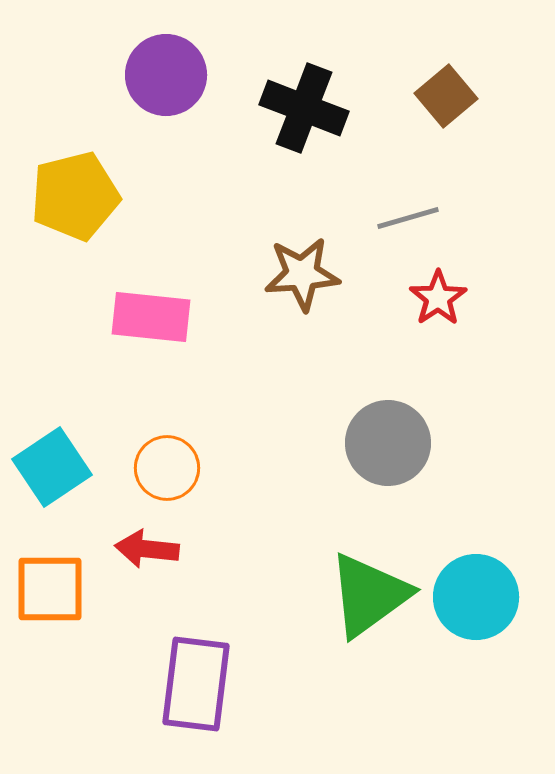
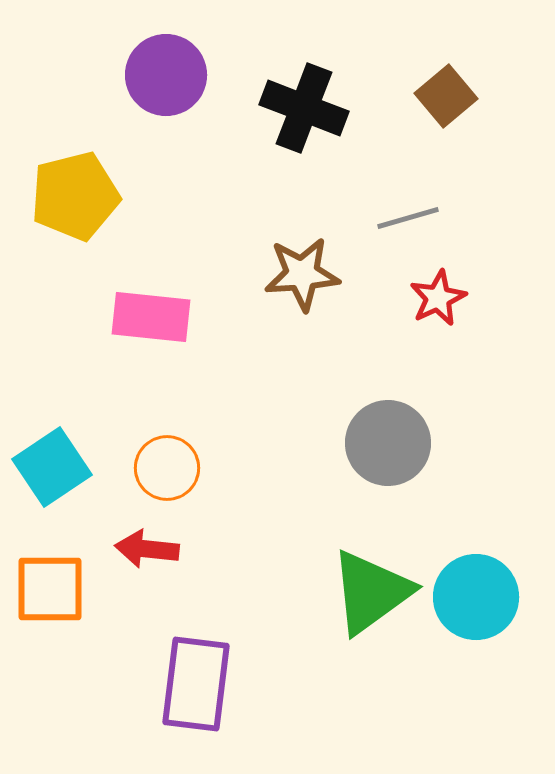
red star: rotated 8 degrees clockwise
green triangle: moved 2 px right, 3 px up
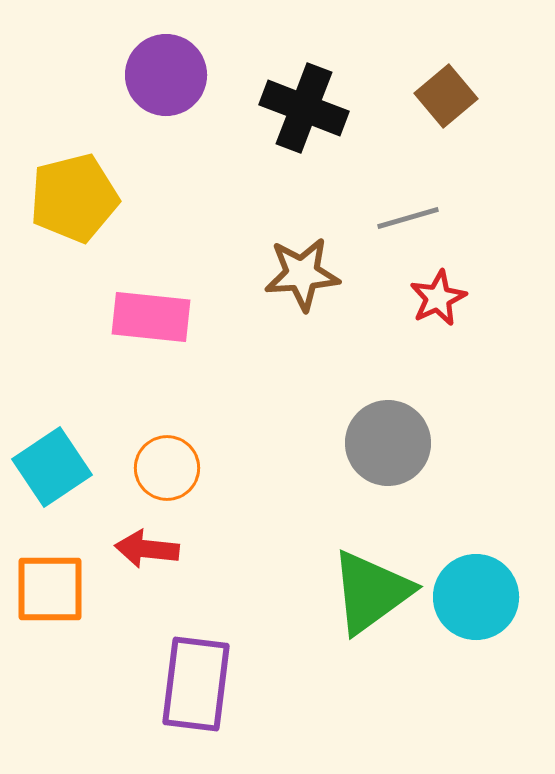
yellow pentagon: moved 1 px left, 2 px down
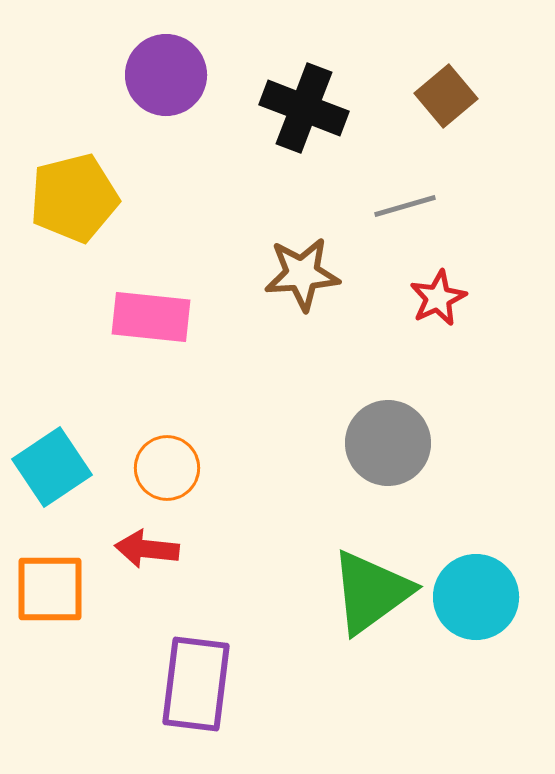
gray line: moved 3 px left, 12 px up
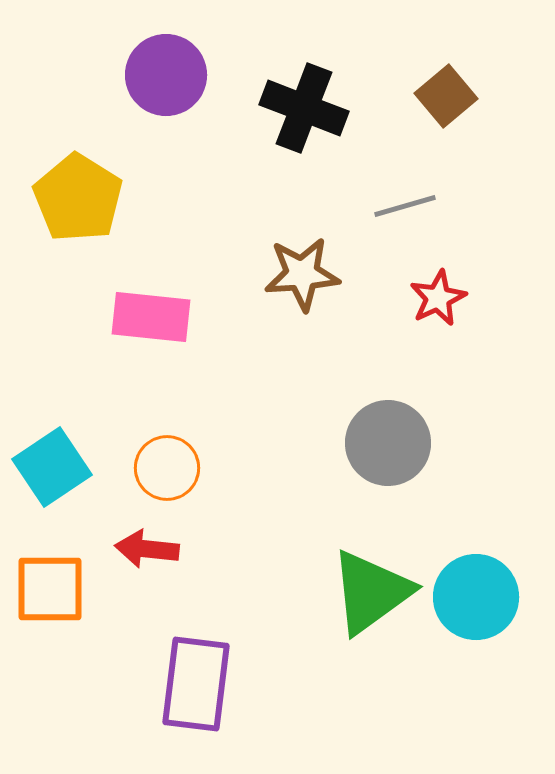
yellow pentagon: moved 4 px right; rotated 26 degrees counterclockwise
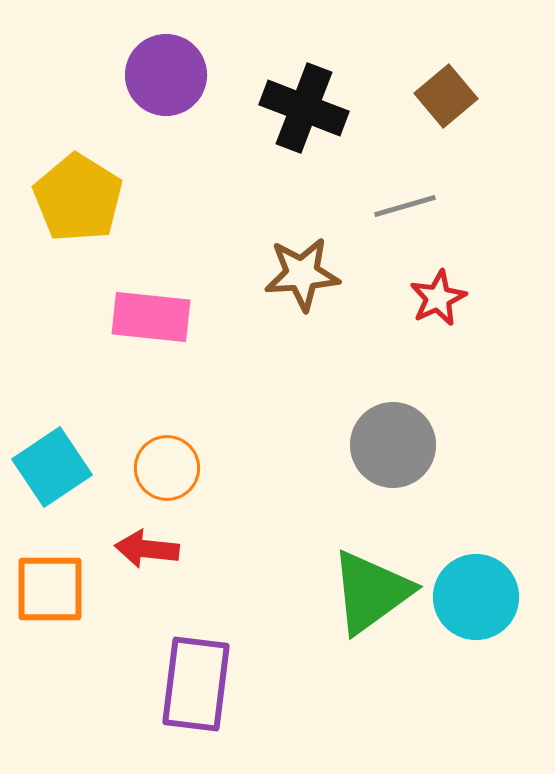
gray circle: moved 5 px right, 2 px down
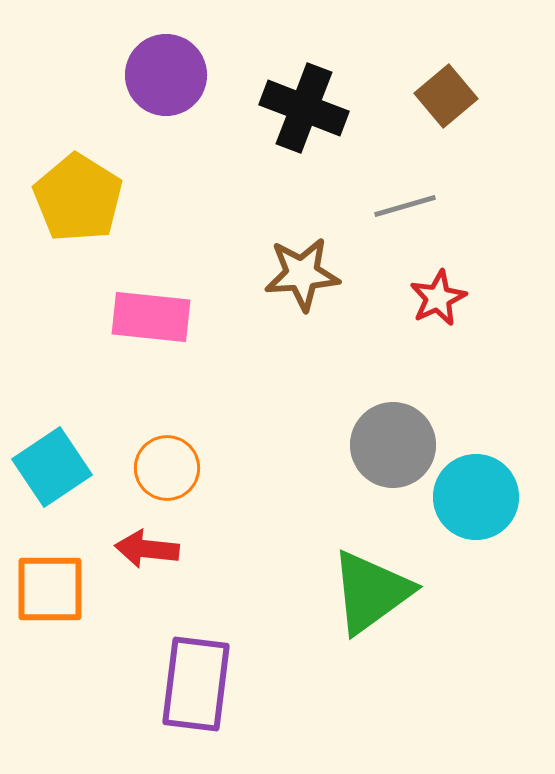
cyan circle: moved 100 px up
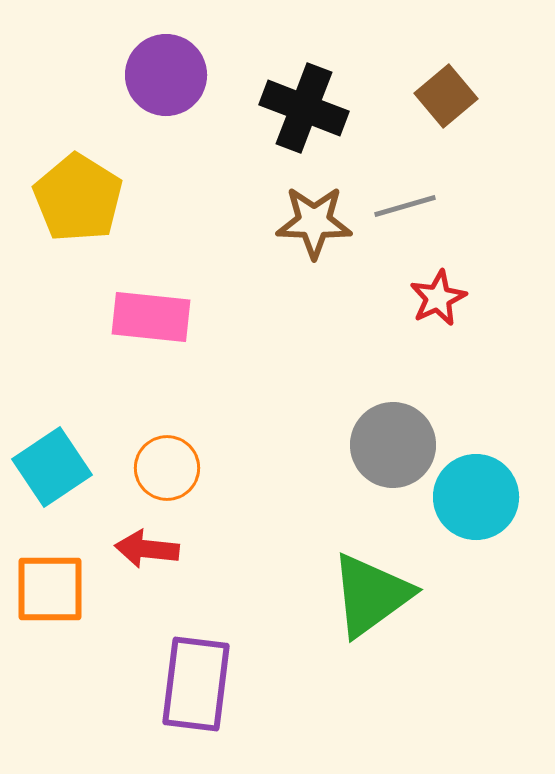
brown star: moved 12 px right, 52 px up; rotated 6 degrees clockwise
green triangle: moved 3 px down
